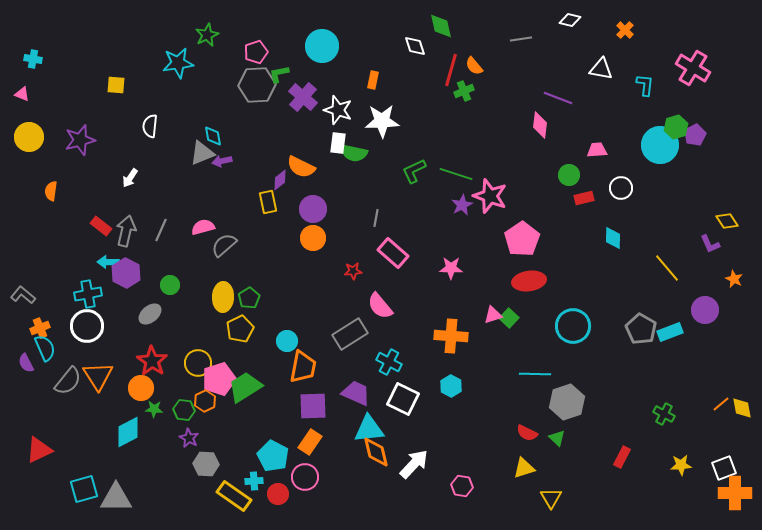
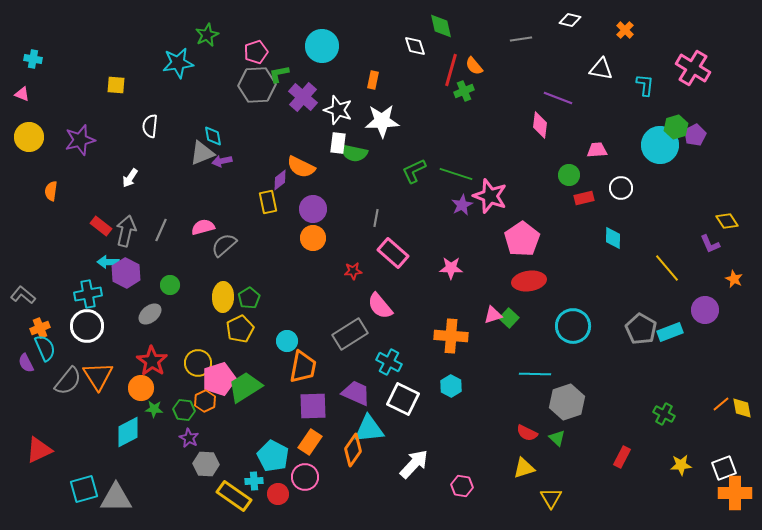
orange diamond at (376, 452): moved 23 px left, 2 px up; rotated 48 degrees clockwise
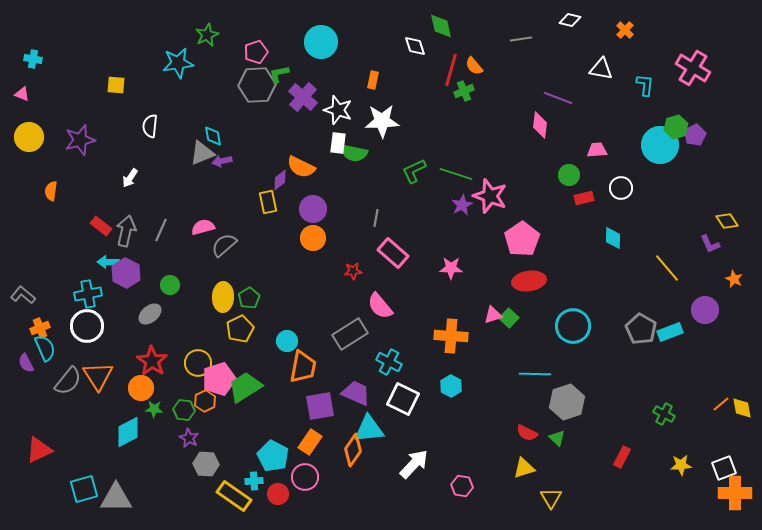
cyan circle at (322, 46): moved 1 px left, 4 px up
purple square at (313, 406): moved 7 px right; rotated 8 degrees counterclockwise
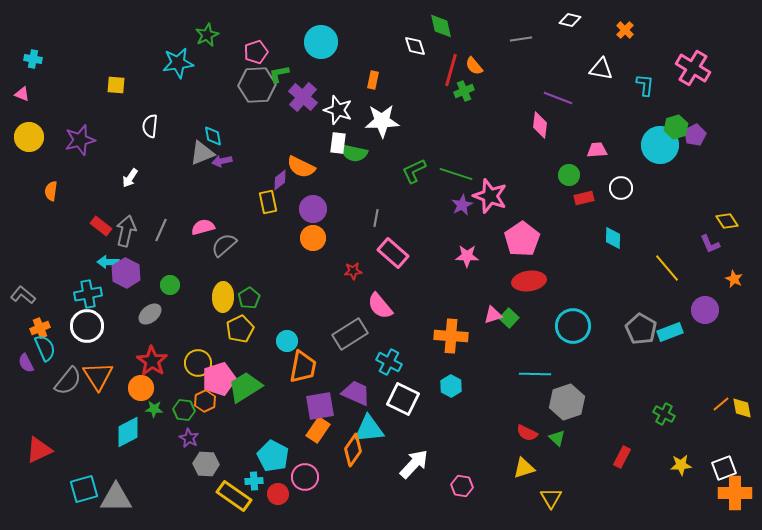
pink star at (451, 268): moved 16 px right, 12 px up
orange rectangle at (310, 442): moved 8 px right, 12 px up
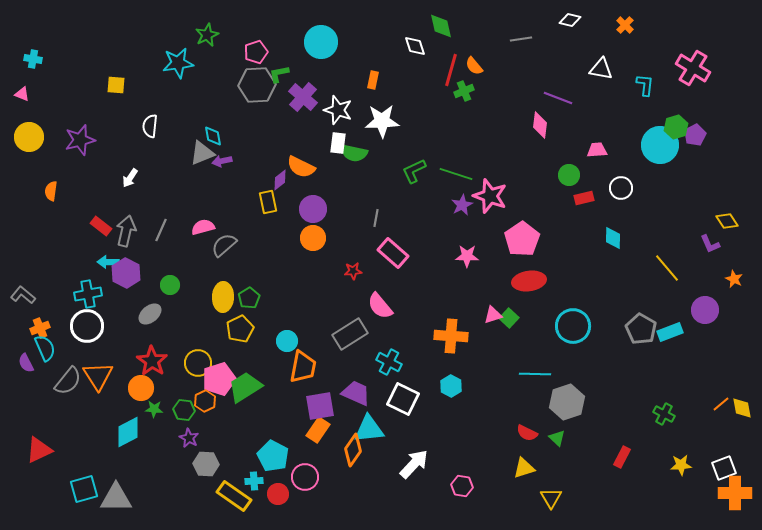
orange cross at (625, 30): moved 5 px up
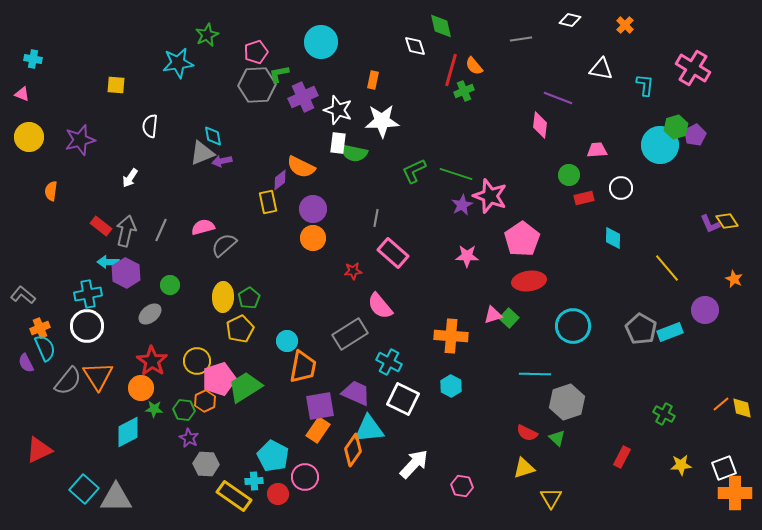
purple cross at (303, 97): rotated 24 degrees clockwise
purple L-shape at (710, 244): moved 20 px up
yellow circle at (198, 363): moved 1 px left, 2 px up
cyan square at (84, 489): rotated 32 degrees counterclockwise
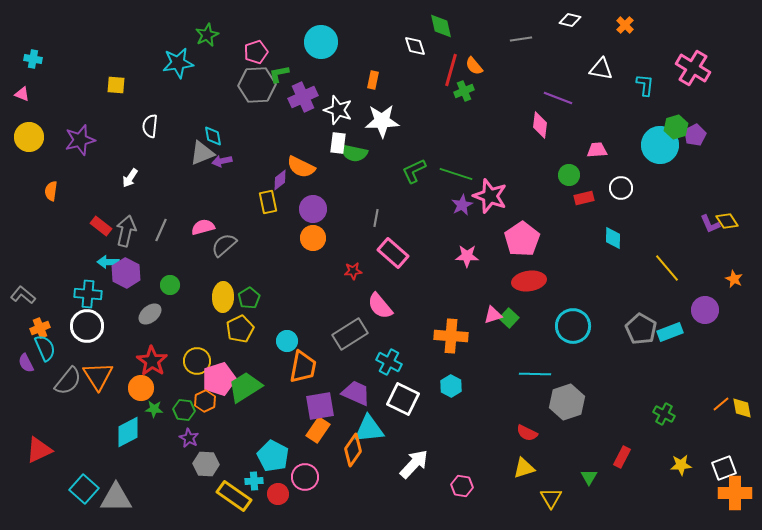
cyan cross at (88, 294): rotated 16 degrees clockwise
green triangle at (557, 438): moved 32 px right, 39 px down; rotated 18 degrees clockwise
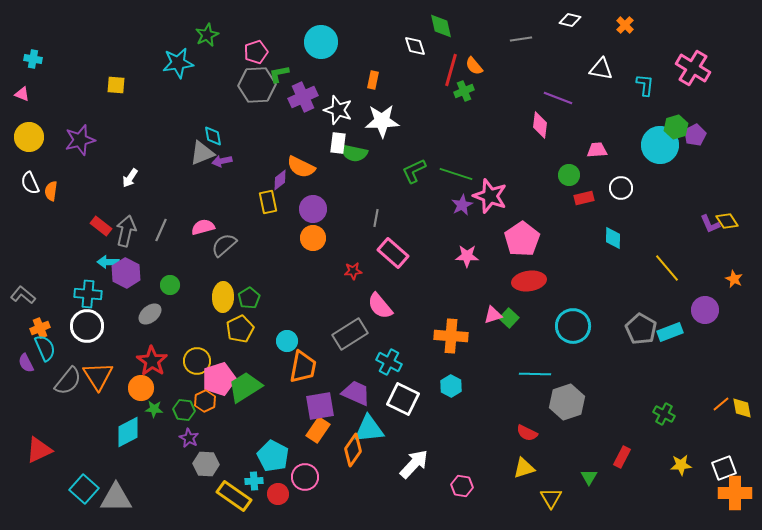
white semicircle at (150, 126): moved 120 px left, 57 px down; rotated 30 degrees counterclockwise
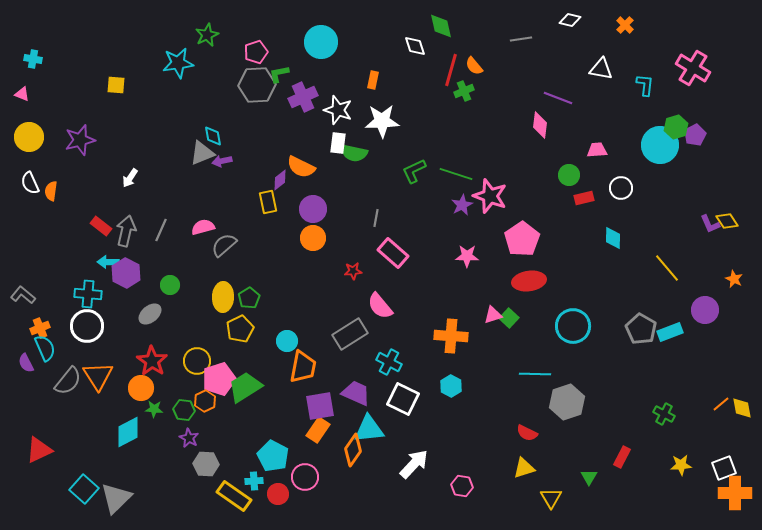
gray triangle at (116, 498): rotated 44 degrees counterclockwise
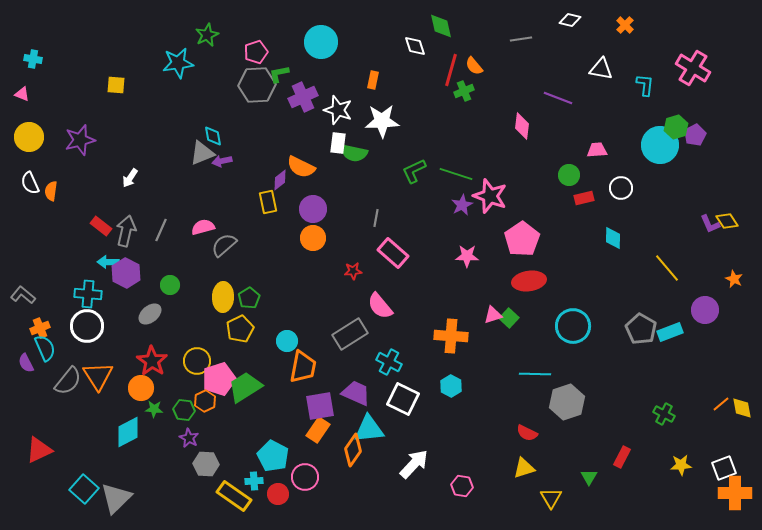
pink diamond at (540, 125): moved 18 px left, 1 px down
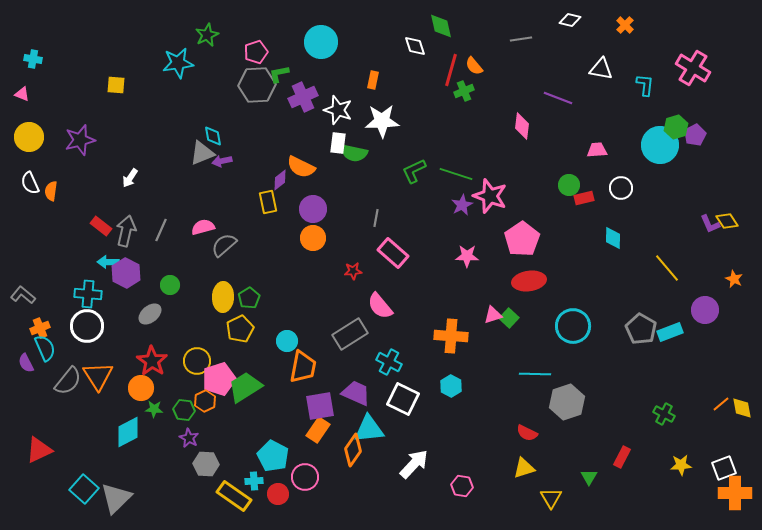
green circle at (569, 175): moved 10 px down
